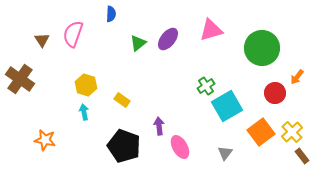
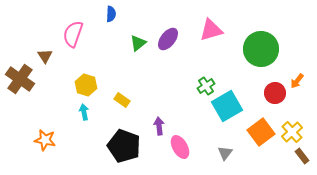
brown triangle: moved 3 px right, 16 px down
green circle: moved 1 px left, 1 px down
orange arrow: moved 4 px down
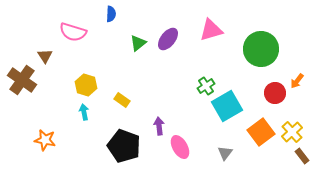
pink semicircle: moved 2 px up; rotated 92 degrees counterclockwise
brown cross: moved 2 px right, 1 px down
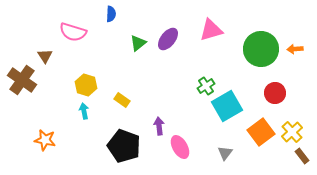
orange arrow: moved 2 px left, 32 px up; rotated 49 degrees clockwise
cyan arrow: moved 1 px up
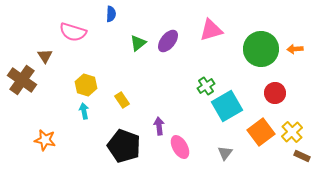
purple ellipse: moved 2 px down
yellow rectangle: rotated 21 degrees clockwise
brown rectangle: rotated 28 degrees counterclockwise
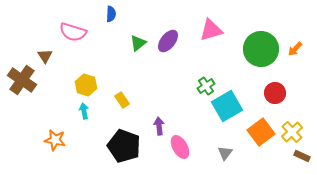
orange arrow: rotated 42 degrees counterclockwise
orange star: moved 10 px right
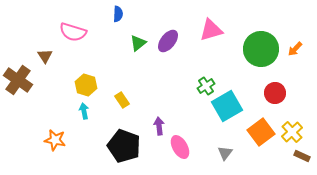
blue semicircle: moved 7 px right
brown cross: moved 4 px left
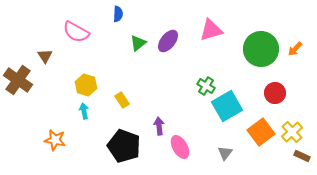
pink semicircle: moved 3 px right; rotated 12 degrees clockwise
green cross: rotated 24 degrees counterclockwise
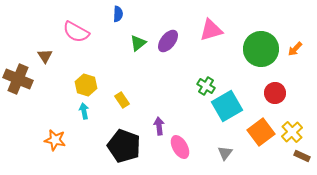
brown cross: moved 1 px up; rotated 12 degrees counterclockwise
